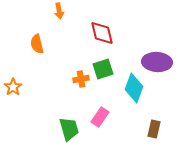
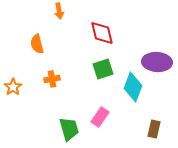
orange cross: moved 29 px left
cyan diamond: moved 1 px left, 1 px up
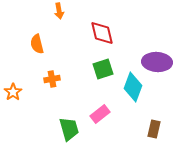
orange star: moved 5 px down
pink rectangle: moved 3 px up; rotated 18 degrees clockwise
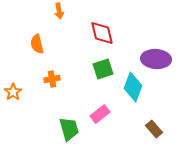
purple ellipse: moved 1 px left, 3 px up
brown rectangle: rotated 54 degrees counterclockwise
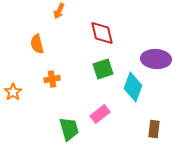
orange arrow: rotated 35 degrees clockwise
brown rectangle: rotated 48 degrees clockwise
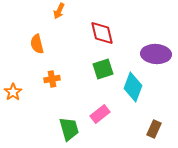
purple ellipse: moved 5 px up
brown rectangle: rotated 18 degrees clockwise
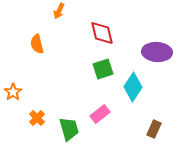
purple ellipse: moved 1 px right, 2 px up
orange cross: moved 15 px left, 39 px down; rotated 35 degrees counterclockwise
cyan diamond: rotated 12 degrees clockwise
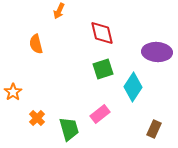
orange semicircle: moved 1 px left
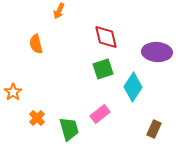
red diamond: moved 4 px right, 4 px down
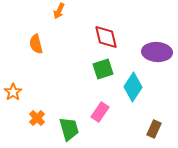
pink rectangle: moved 2 px up; rotated 18 degrees counterclockwise
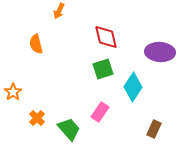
purple ellipse: moved 3 px right
green trapezoid: rotated 25 degrees counterclockwise
